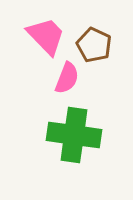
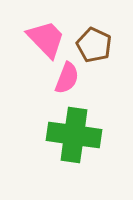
pink trapezoid: moved 3 px down
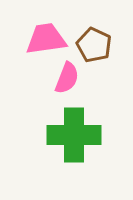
pink trapezoid: rotated 54 degrees counterclockwise
green cross: rotated 8 degrees counterclockwise
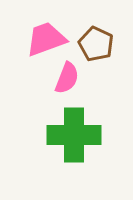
pink trapezoid: rotated 12 degrees counterclockwise
brown pentagon: moved 2 px right, 1 px up
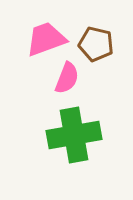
brown pentagon: rotated 12 degrees counterclockwise
green cross: rotated 10 degrees counterclockwise
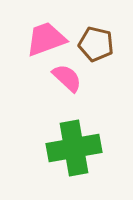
pink semicircle: rotated 68 degrees counterclockwise
green cross: moved 13 px down
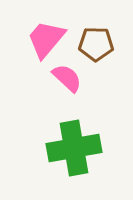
pink trapezoid: rotated 30 degrees counterclockwise
brown pentagon: rotated 12 degrees counterclockwise
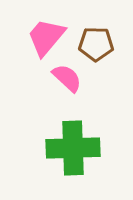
pink trapezoid: moved 2 px up
green cross: moved 1 px left; rotated 8 degrees clockwise
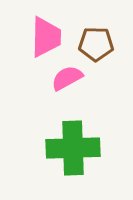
pink trapezoid: rotated 141 degrees clockwise
pink semicircle: rotated 72 degrees counterclockwise
